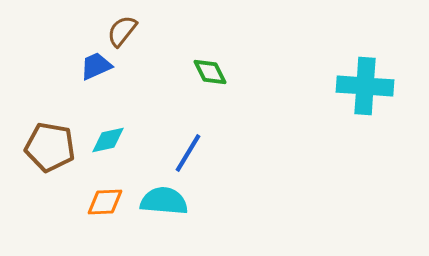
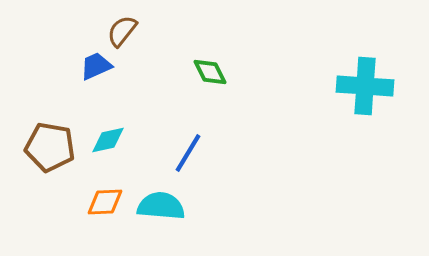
cyan semicircle: moved 3 px left, 5 px down
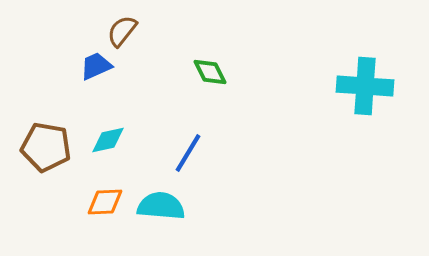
brown pentagon: moved 4 px left
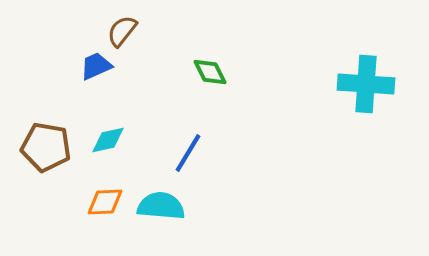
cyan cross: moved 1 px right, 2 px up
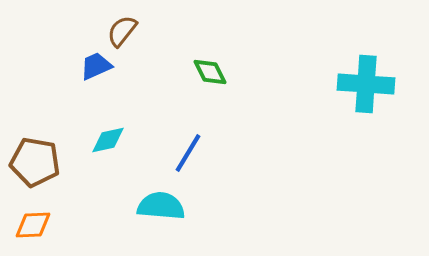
brown pentagon: moved 11 px left, 15 px down
orange diamond: moved 72 px left, 23 px down
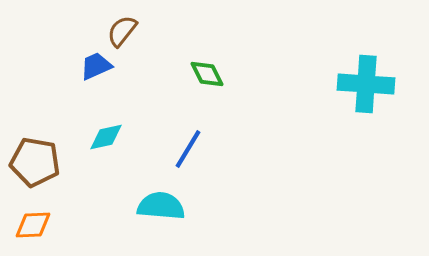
green diamond: moved 3 px left, 2 px down
cyan diamond: moved 2 px left, 3 px up
blue line: moved 4 px up
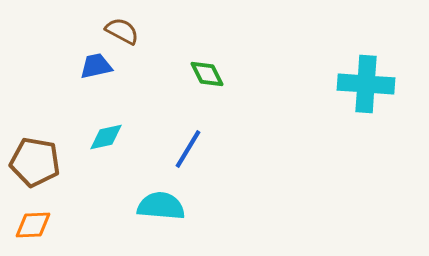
brown semicircle: rotated 80 degrees clockwise
blue trapezoid: rotated 12 degrees clockwise
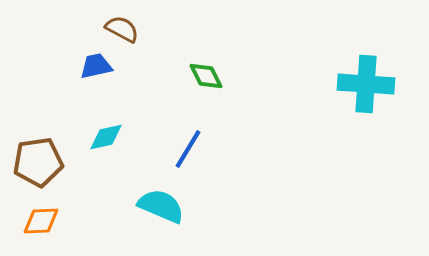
brown semicircle: moved 2 px up
green diamond: moved 1 px left, 2 px down
brown pentagon: moved 3 px right; rotated 18 degrees counterclockwise
cyan semicircle: rotated 18 degrees clockwise
orange diamond: moved 8 px right, 4 px up
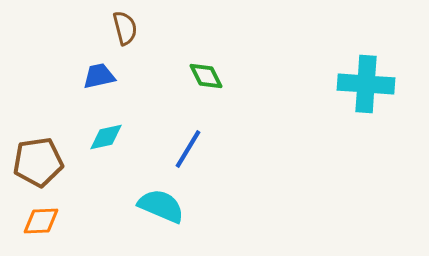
brown semicircle: moved 3 px right, 1 px up; rotated 48 degrees clockwise
blue trapezoid: moved 3 px right, 10 px down
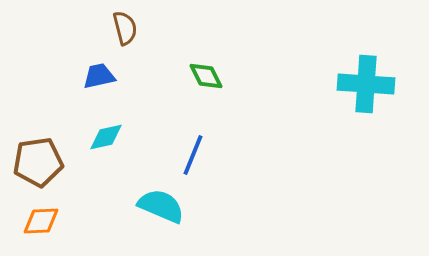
blue line: moved 5 px right, 6 px down; rotated 9 degrees counterclockwise
